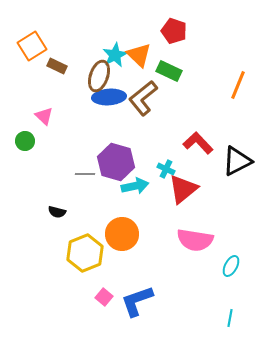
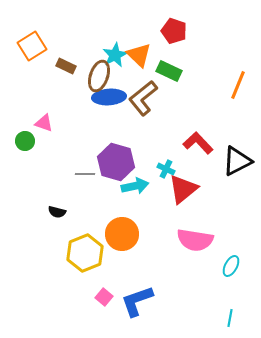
brown rectangle: moved 9 px right
pink triangle: moved 7 px down; rotated 24 degrees counterclockwise
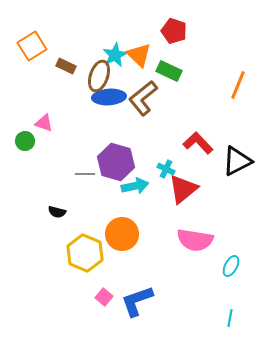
yellow hexagon: rotated 15 degrees counterclockwise
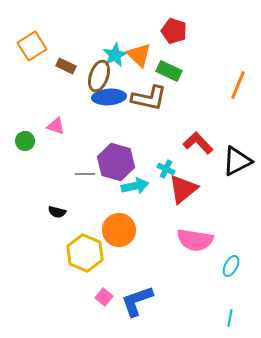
brown L-shape: moved 6 px right; rotated 129 degrees counterclockwise
pink triangle: moved 12 px right, 3 px down
orange circle: moved 3 px left, 4 px up
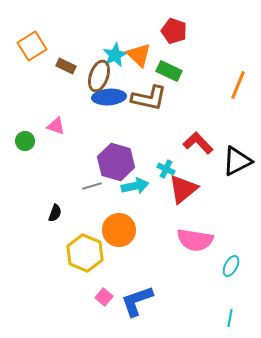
gray line: moved 7 px right, 12 px down; rotated 18 degrees counterclockwise
black semicircle: moved 2 px left, 1 px down; rotated 84 degrees counterclockwise
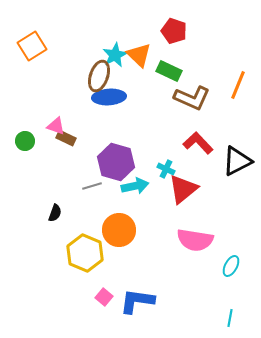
brown rectangle: moved 72 px down
brown L-shape: moved 43 px right; rotated 12 degrees clockwise
blue L-shape: rotated 27 degrees clockwise
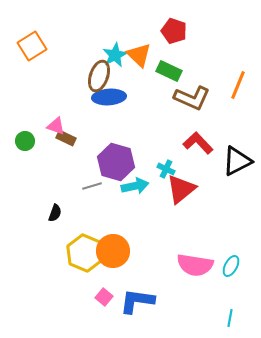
red triangle: moved 2 px left
orange circle: moved 6 px left, 21 px down
pink semicircle: moved 25 px down
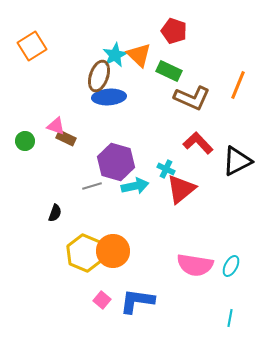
pink square: moved 2 px left, 3 px down
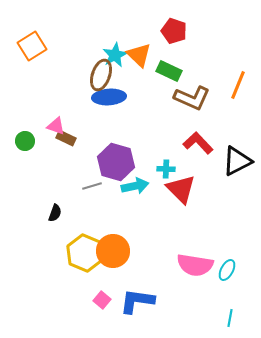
brown ellipse: moved 2 px right, 1 px up
cyan cross: rotated 24 degrees counterclockwise
red triangle: rotated 36 degrees counterclockwise
cyan ellipse: moved 4 px left, 4 px down
